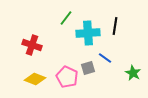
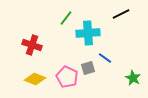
black line: moved 6 px right, 12 px up; rotated 54 degrees clockwise
green star: moved 5 px down
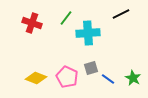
red cross: moved 22 px up
blue line: moved 3 px right, 21 px down
gray square: moved 3 px right
yellow diamond: moved 1 px right, 1 px up
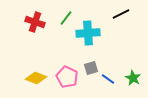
red cross: moved 3 px right, 1 px up
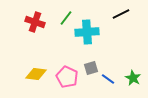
cyan cross: moved 1 px left, 1 px up
yellow diamond: moved 4 px up; rotated 15 degrees counterclockwise
